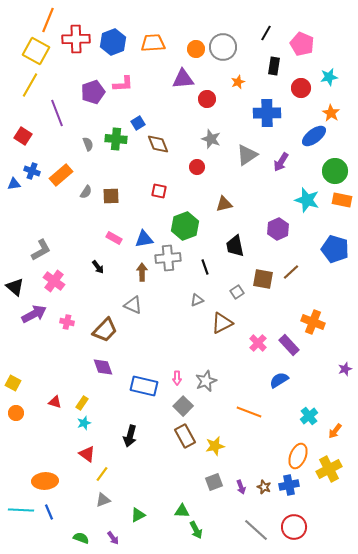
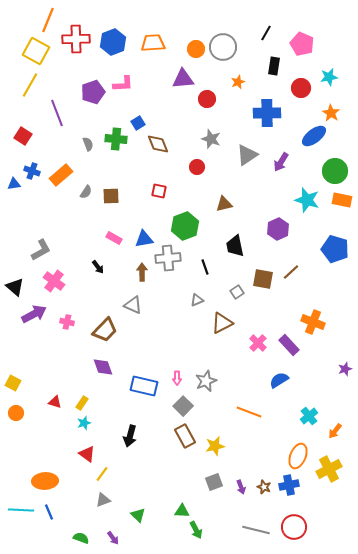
green triangle at (138, 515): rotated 49 degrees counterclockwise
gray line at (256, 530): rotated 28 degrees counterclockwise
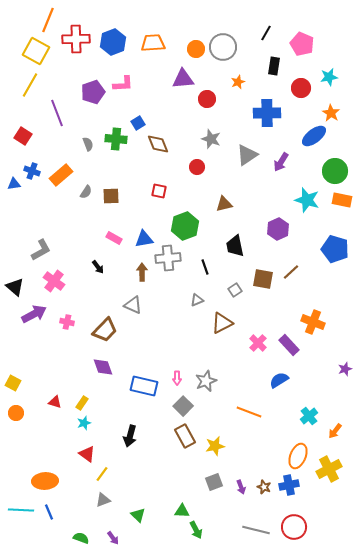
gray square at (237, 292): moved 2 px left, 2 px up
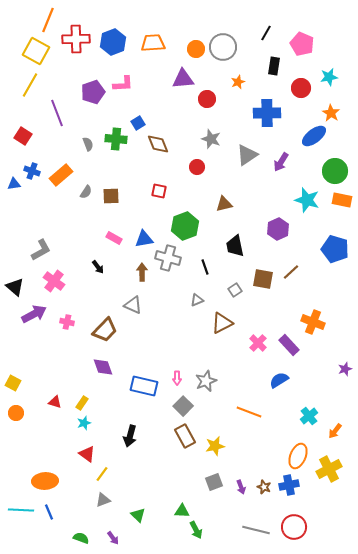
gray cross at (168, 258): rotated 20 degrees clockwise
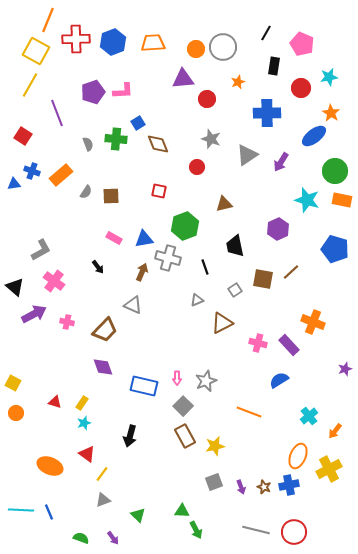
pink L-shape at (123, 84): moved 7 px down
brown arrow at (142, 272): rotated 24 degrees clockwise
pink cross at (258, 343): rotated 30 degrees counterclockwise
orange ellipse at (45, 481): moved 5 px right, 15 px up; rotated 25 degrees clockwise
red circle at (294, 527): moved 5 px down
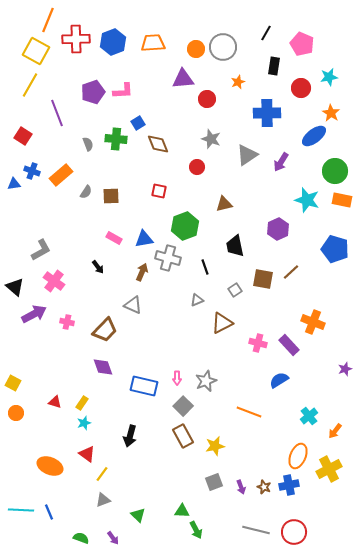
brown rectangle at (185, 436): moved 2 px left
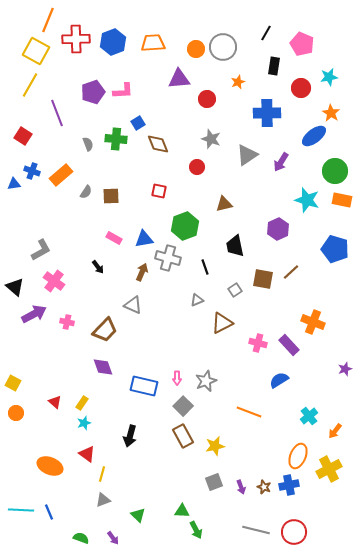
purple triangle at (183, 79): moved 4 px left
red triangle at (55, 402): rotated 24 degrees clockwise
yellow line at (102, 474): rotated 21 degrees counterclockwise
